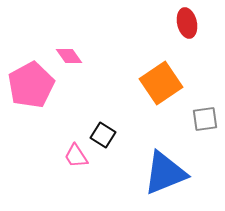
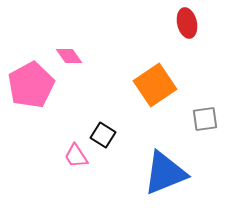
orange square: moved 6 px left, 2 px down
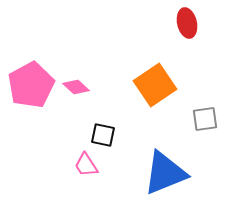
pink diamond: moved 7 px right, 31 px down; rotated 12 degrees counterclockwise
black square: rotated 20 degrees counterclockwise
pink trapezoid: moved 10 px right, 9 px down
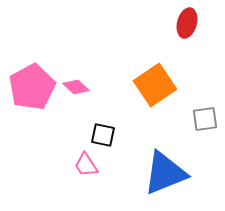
red ellipse: rotated 28 degrees clockwise
pink pentagon: moved 1 px right, 2 px down
